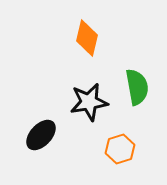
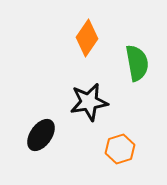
orange diamond: rotated 21 degrees clockwise
green semicircle: moved 24 px up
black ellipse: rotated 8 degrees counterclockwise
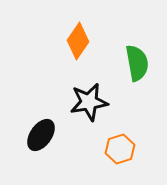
orange diamond: moved 9 px left, 3 px down
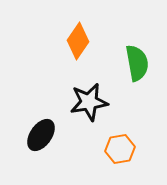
orange hexagon: rotated 8 degrees clockwise
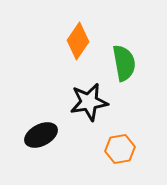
green semicircle: moved 13 px left
black ellipse: rotated 28 degrees clockwise
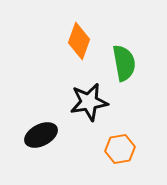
orange diamond: moved 1 px right; rotated 15 degrees counterclockwise
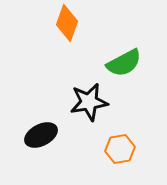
orange diamond: moved 12 px left, 18 px up
green semicircle: rotated 72 degrees clockwise
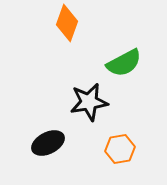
black ellipse: moved 7 px right, 8 px down
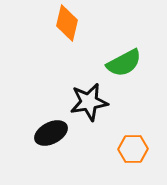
orange diamond: rotated 6 degrees counterclockwise
black ellipse: moved 3 px right, 10 px up
orange hexagon: moved 13 px right; rotated 8 degrees clockwise
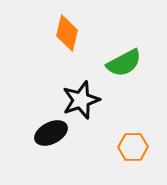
orange diamond: moved 10 px down
black star: moved 8 px left, 2 px up; rotated 9 degrees counterclockwise
orange hexagon: moved 2 px up
